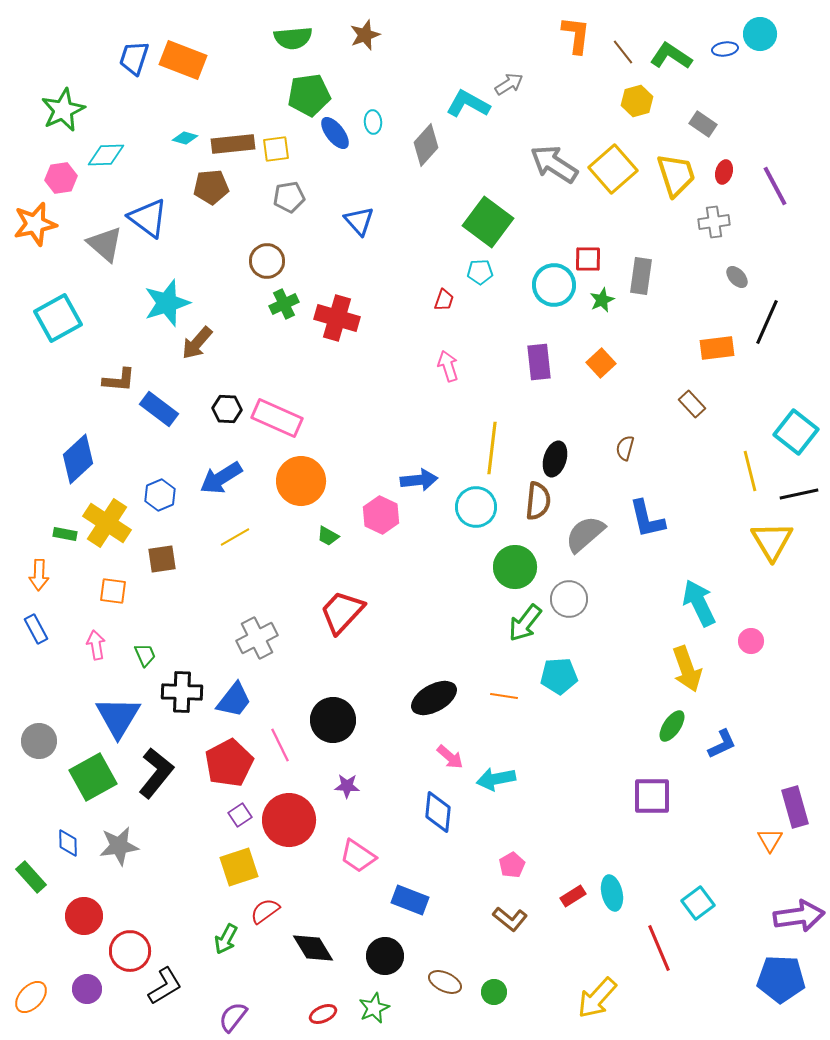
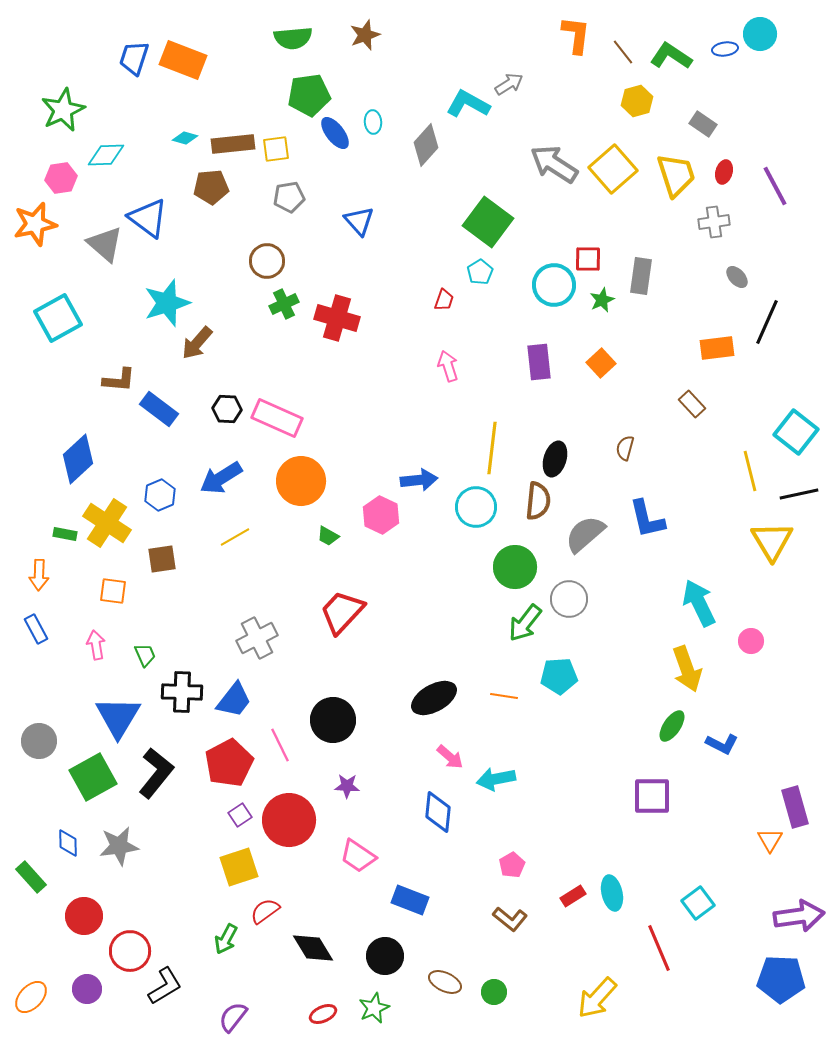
cyan pentagon at (480, 272): rotated 30 degrees counterclockwise
blue L-shape at (722, 744): rotated 52 degrees clockwise
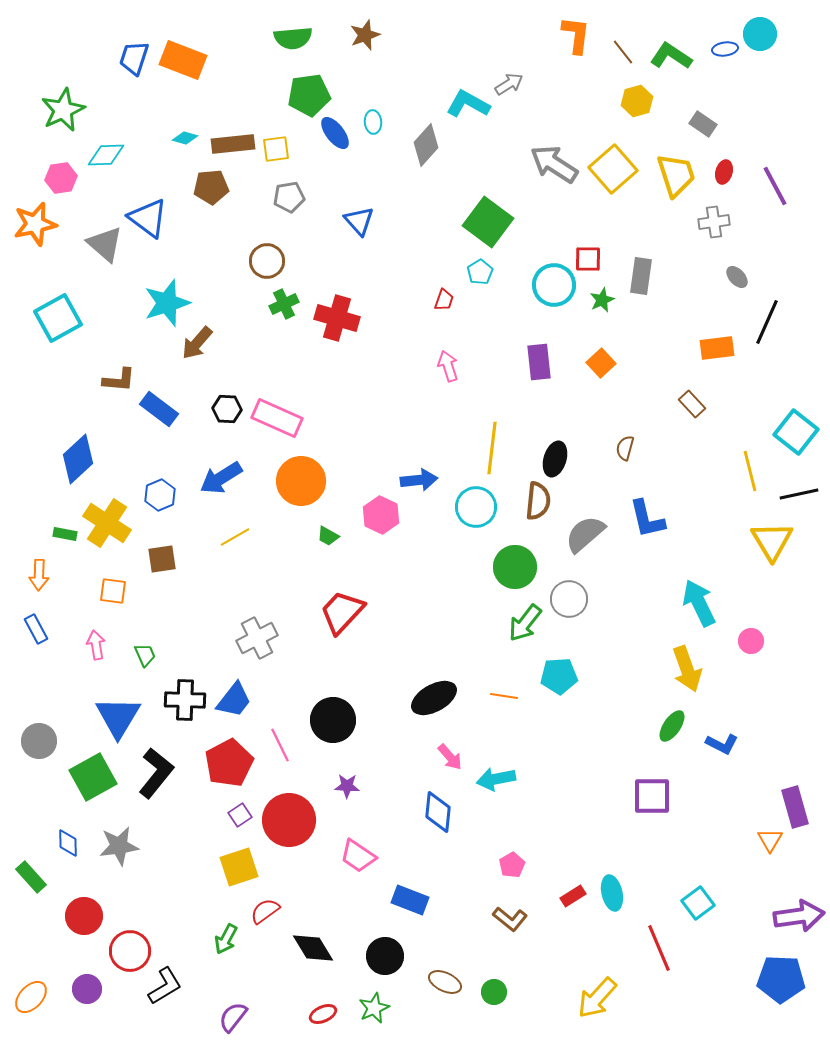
black cross at (182, 692): moved 3 px right, 8 px down
pink arrow at (450, 757): rotated 8 degrees clockwise
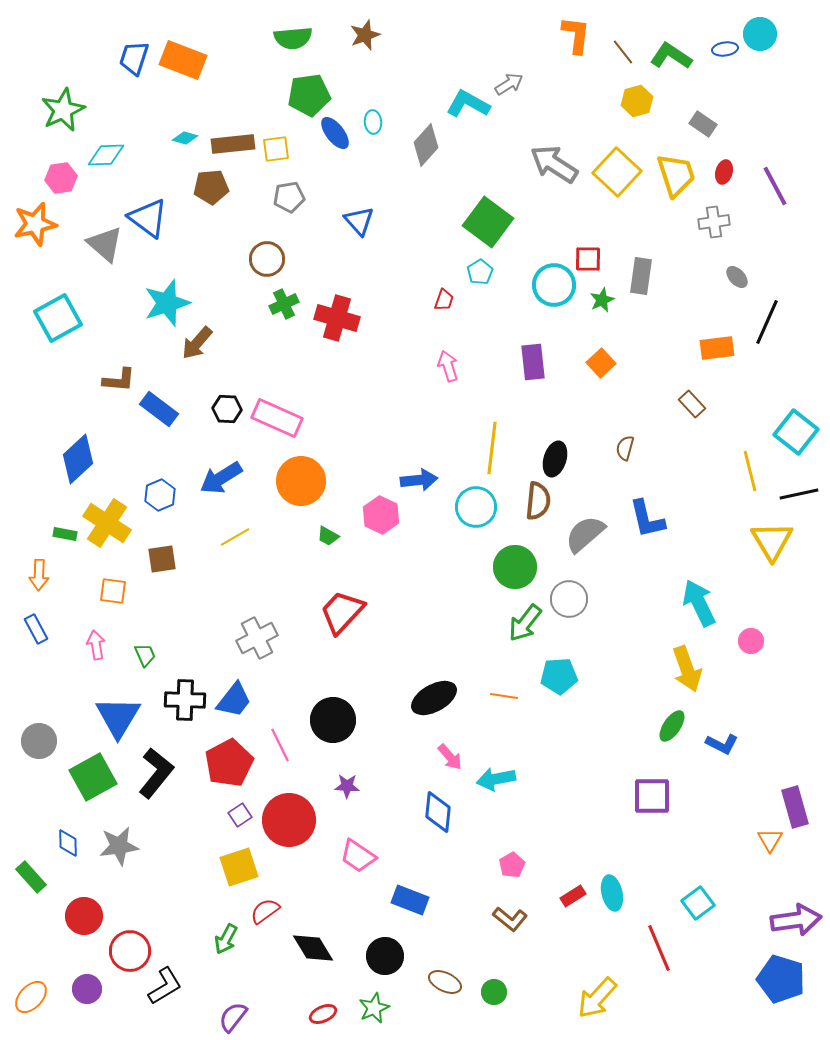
yellow square at (613, 169): moved 4 px right, 3 px down; rotated 6 degrees counterclockwise
brown circle at (267, 261): moved 2 px up
purple rectangle at (539, 362): moved 6 px left
purple arrow at (799, 916): moved 3 px left, 4 px down
blue pentagon at (781, 979): rotated 15 degrees clockwise
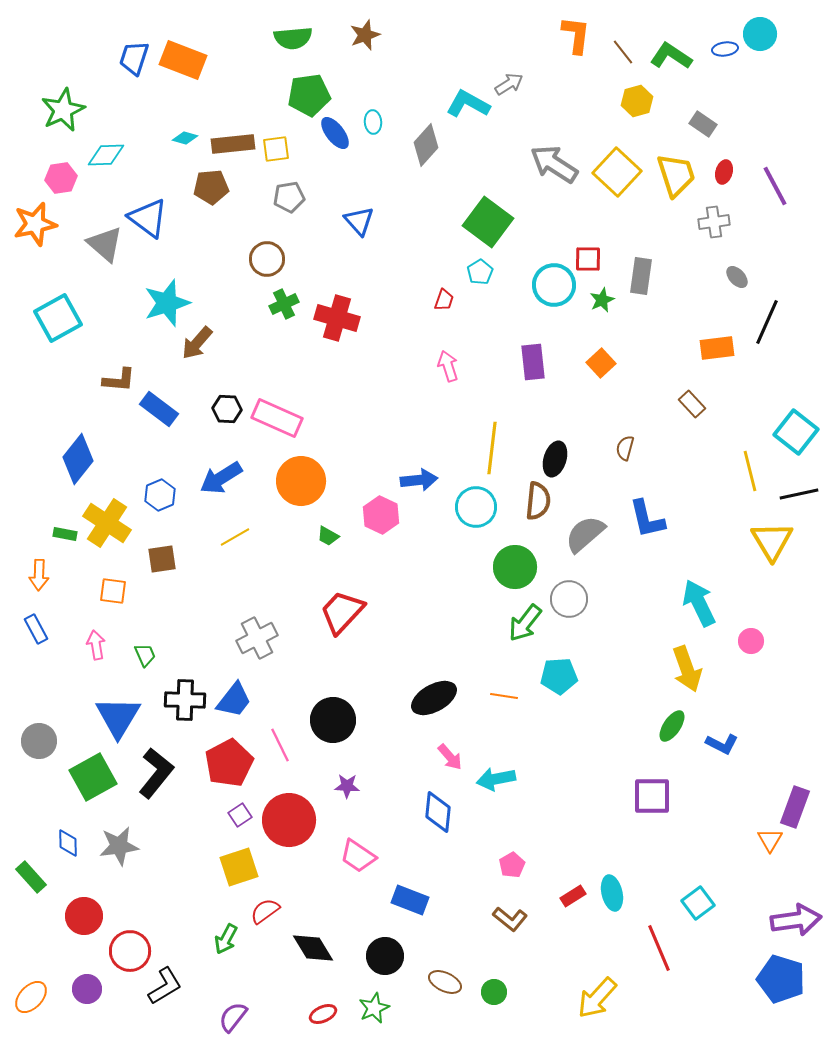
blue diamond at (78, 459): rotated 9 degrees counterclockwise
purple rectangle at (795, 807): rotated 36 degrees clockwise
